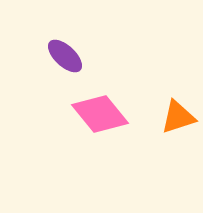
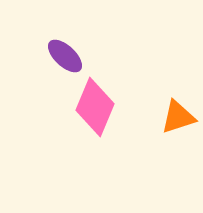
pink diamond: moved 5 px left, 7 px up; rotated 62 degrees clockwise
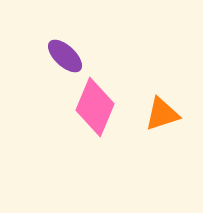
orange triangle: moved 16 px left, 3 px up
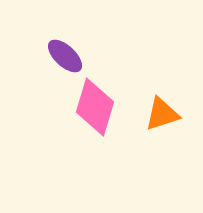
pink diamond: rotated 6 degrees counterclockwise
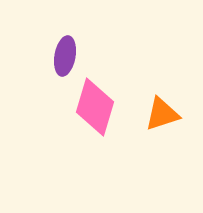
purple ellipse: rotated 57 degrees clockwise
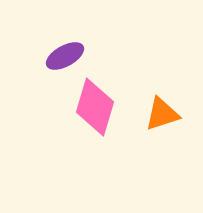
purple ellipse: rotated 51 degrees clockwise
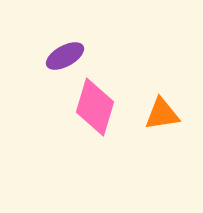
orange triangle: rotated 9 degrees clockwise
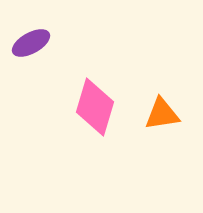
purple ellipse: moved 34 px left, 13 px up
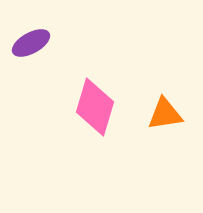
orange triangle: moved 3 px right
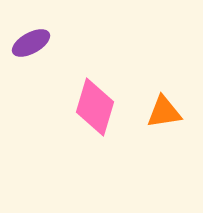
orange triangle: moved 1 px left, 2 px up
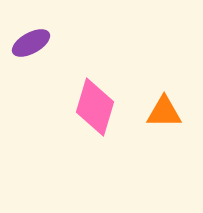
orange triangle: rotated 9 degrees clockwise
